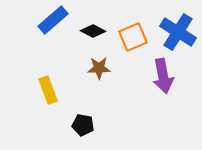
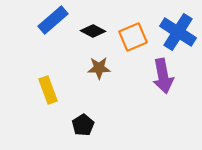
black pentagon: rotated 30 degrees clockwise
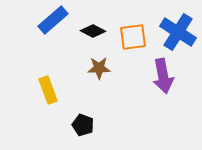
orange square: rotated 16 degrees clockwise
black pentagon: rotated 20 degrees counterclockwise
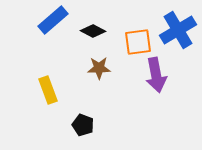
blue cross: moved 2 px up; rotated 27 degrees clockwise
orange square: moved 5 px right, 5 px down
purple arrow: moved 7 px left, 1 px up
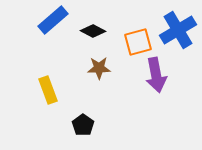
orange square: rotated 8 degrees counterclockwise
black pentagon: rotated 15 degrees clockwise
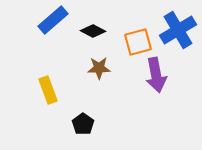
black pentagon: moved 1 px up
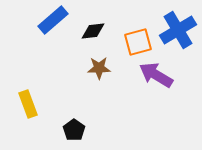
black diamond: rotated 35 degrees counterclockwise
purple arrow: rotated 132 degrees clockwise
yellow rectangle: moved 20 px left, 14 px down
black pentagon: moved 9 px left, 6 px down
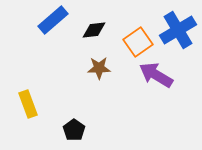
black diamond: moved 1 px right, 1 px up
orange square: rotated 20 degrees counterclockwise
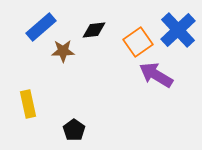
blue rectangle: moved 12 px left, 7 px down
blue cross: rotated 12 degrees counterclockwise
brown star: moved 36 px left, 17 px up
yellow rectangle: rotated 8 degrees clockwise
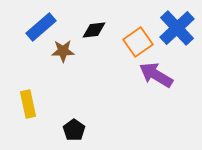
blue cross: moved 1 px left, 2 px up
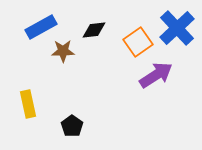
blue rectangle: rotated 12 degrees clockwise
purple arrow: rotated 116 degrees clockwise
black pentagon: moved 2 px left, 4 px up
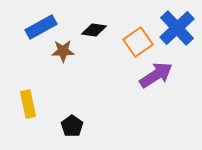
black diamond: rotated 15 degrees clockwise
